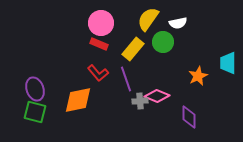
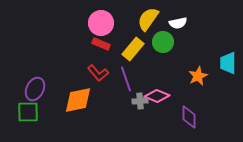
red rectangle: moved 2 px right
purple ellipse: rotated 45 degrees clockwise
green square: moved 7 px left; rotated 15 degrees counterclockwise
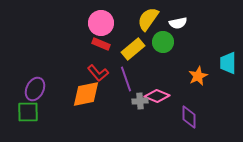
yellow rectangle: rotated 10 degrees clockwise
orange diamond: moved 8 px right, 6 px up
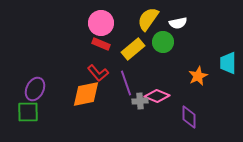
purple line: moved 4 px down
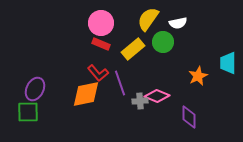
purple line: moved 6 px left
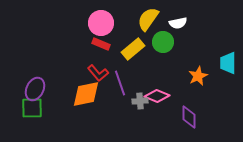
green square: moved 4 px right, 4 px up
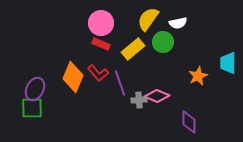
orange diamond: moved 13 px left, 17 px up; rotated 56 degrees counterclockwise
gray cross: moved 1 px left, 1 px up
purple diamond: moved 5 px down
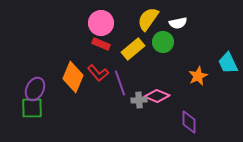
cyan trapezoid: rotated 25 degrees counterclockwise
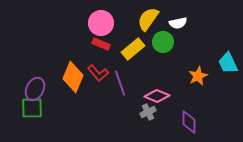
gray cross: moved 9 px right, 12 px down; rotated 21 degrees counterclockwise
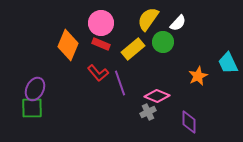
white semicircle: rotated 36 degrees counterclockwise
orange diamond: moved 5 px left, 32 px up
